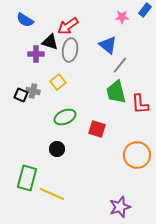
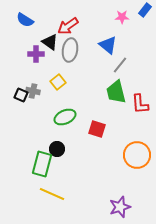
black triangle: rotated 18 degrees clockwise
green rectangle: moved 15 px right, 14 px up
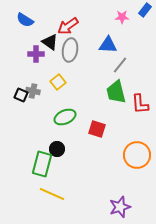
blue triangle: rotated 36 degrees counterclockwise
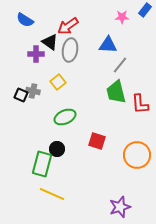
red square: moved 12 px down
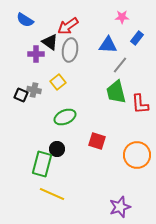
blue rectangle: moved 8 px left, 28 px down
gray cross: moved 1 px right, 1 px up
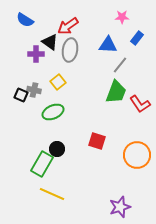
green trapezoid: rotated 145 degrees counterclockwise
red L-shape: rotated 30 degrees counterclockwise
green ellipse: moved 12 px left, 5 px up
green rectangle: rotated 15 degrees clockwise
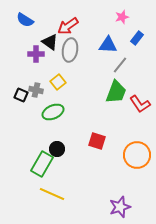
pink star: rotated 16 degrees counterclockwise
gray cross: moved 2 px right
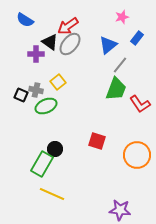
blue triangle: rotated 42 degrees counterclockwise
gray ellipse: moved 6 px up; rotated 30 degrees clockwise
green trapezoid: moved 3 px up
green ellipse: moved 7 px left, 6 px up
black circle: moved 2 px left
purple star: moved 3 px down; rotated 25 degrees clockwise
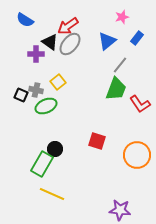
blue triangle: moved 1 px left, 4 px up
